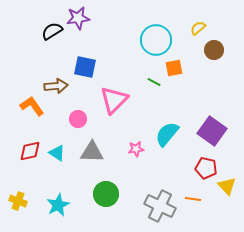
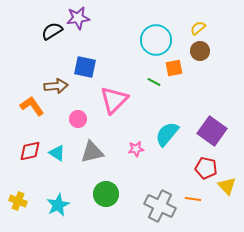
brown circle: moved 14 px left, 1 px down
gray triangle: rotated 15 degrees counterclockwise
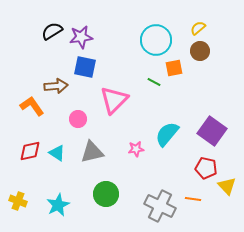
purple star: moved 3 px right, 19 px down
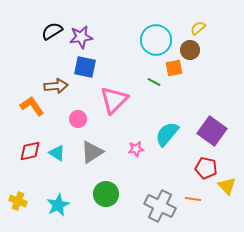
brown circle: moved 10 px left, 1 px up
gray triangle: rotated 20 degrees counterclockwise
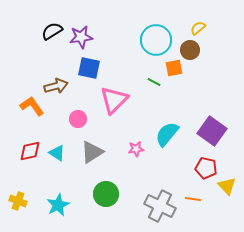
blue square: moved 4 px right, 1 px down
brown arrow: rotated 10 degrees counterclockwise
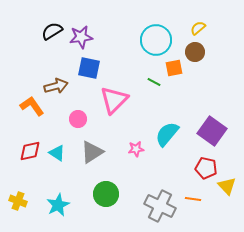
brown circle: moved 5 px right, 2 px down
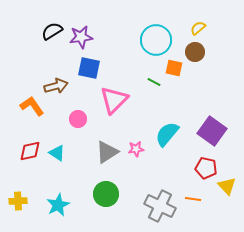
orange square: rotated 24 degrees clockwise
gray triangle: moved 15 px right
yellow cross: rotated 24 degrees counterclockwise
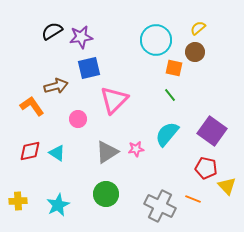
blue square: rotated 25 degrees counterclockwise
green line: moved 16 px right, 13 px down; rotated 24 degrees clockwise
orange line: rotated 14 degrees clockwise
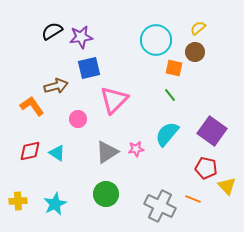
cyan star: moved 3 px left, 1 px up
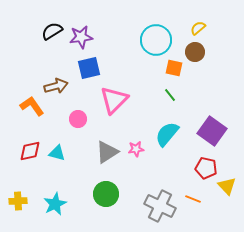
cyan triangle: rotated 18 degrees counterclockwise
